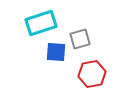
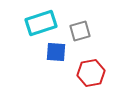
gray square: moved 8 px up
red hexagon: moved 1 px left, 1 px up
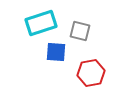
gray square: rotated 30 degrees clockwise
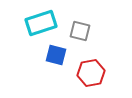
blue square: moved 3 px down; rotated 10 degrees clockwise
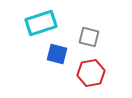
gray square: moved 9 px right, 6 px down
blue square: moved 1 px right, 1 px up
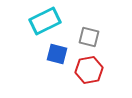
cyan rectangle: moved 4 px right, 2 px up; rotated 8 degrees counterclockwise
red hexagon: moved 2 px left, 3 px up
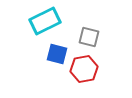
red hexagon: moved 5 px left, 1 px up
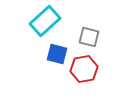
cyan rectangle: rotated 16 degrees counterclockwise
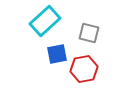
gray square: moved 4 px up
blue square: rotated 25 degrees counterclockwise
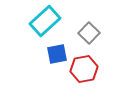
gray square: rotated 30 degrees clockwise
